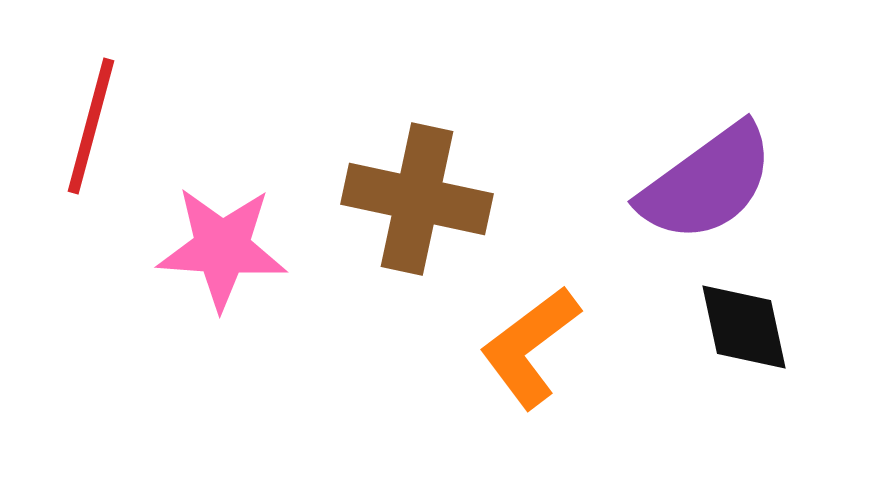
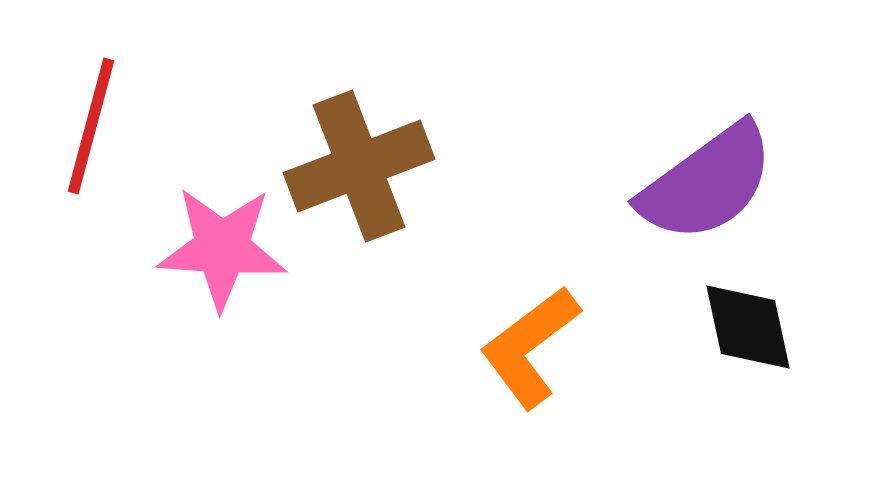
brown cross: moved 58 px left, 33 px up; rotated 33 degrees counterclockwise
black diamond: moved 4 px right
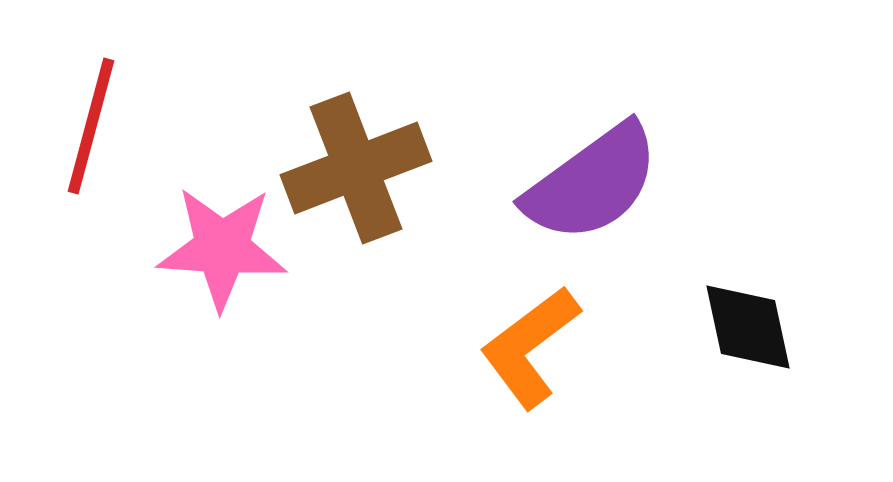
brown cross: moved 3 px left, 2 px down
purple semicircle: moved 115 px left
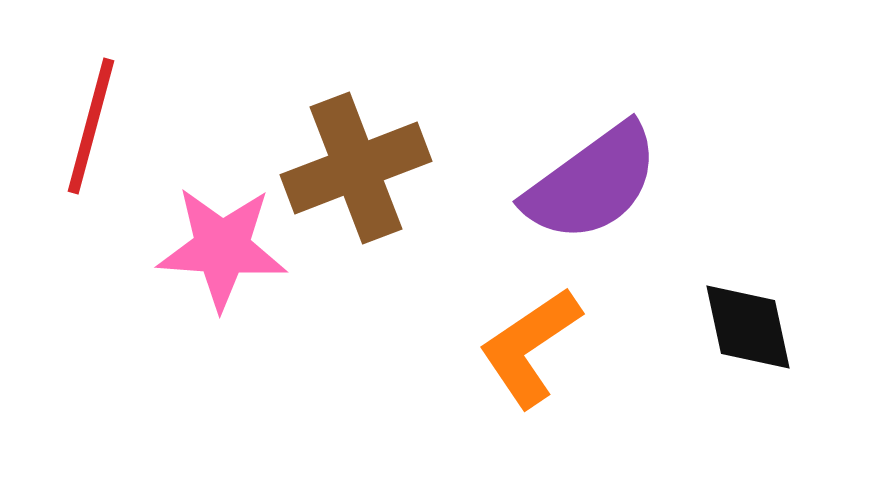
orange L-shape: rotated 3 degrees clockwise
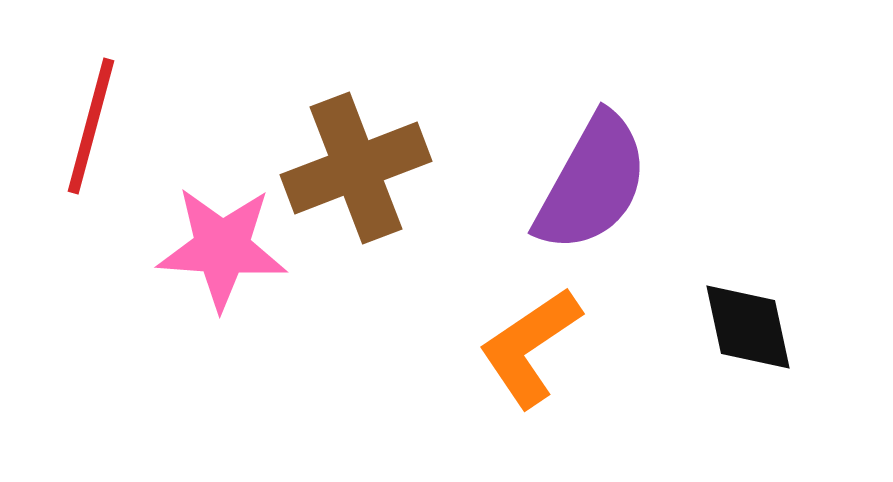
purple semicircle: rotated 25 degrees counterclockwise
